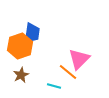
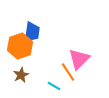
blue trapezoid: moved 1 px up
orange line: rotated 18 degrees clockwise
cyan line: rotated 16 degrees clockwise
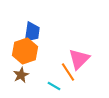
orange hexagon: moved 5 px right, 5 px down
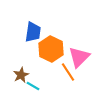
blue trapezoid: moved 1 px right
orange hexagon: moved 26 px right, 2 px up; rotated 15 degrees counterclockwise
pink triangle: moved 2 px up
cyan line: moved 21 px left
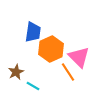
orange hexagon: rotated 10 degrees clockwise
pink triangle: rotated 30 degrees counterclockwise
brown star: moved 5 px left, 3 px up
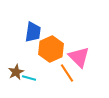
orange line: moved 1 px left, 1 px down
cyan line: moved 4 px left, 8 px up; rotated 16 degrees counterclockwise
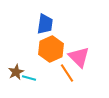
blue trapezoid: moved 12 px right, 8 px up
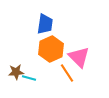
brown star: rotated 21 degrees clockwise
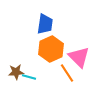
cyan line: moved 1 px up
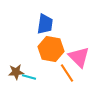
orange hexagon: rotated 25 degrees counterclockwise
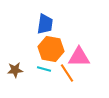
pink triangle: rotated 45 degrees counterclockwise
brown star: moved 1 px left, 2 px up
cyan line: moved 15 px right, 8 px up
